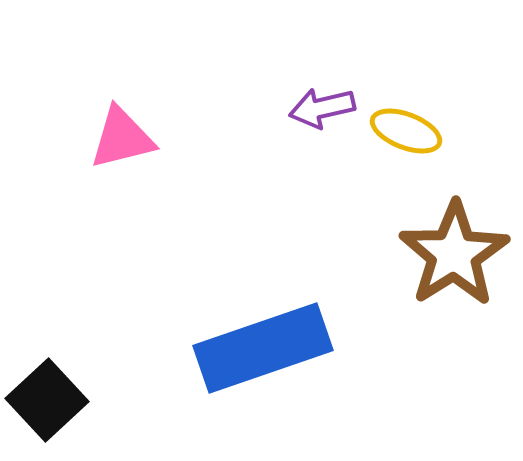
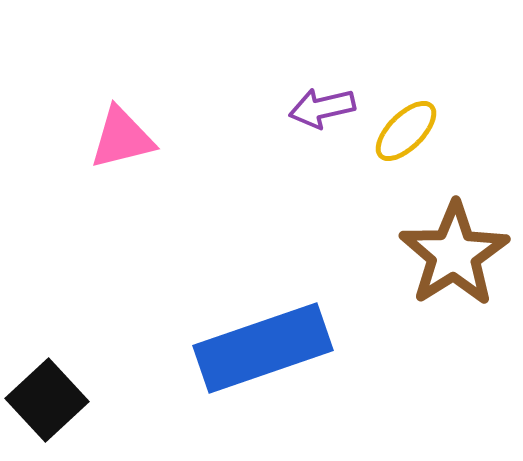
yellow ellipse: rotated 66 degrees counterclockwise
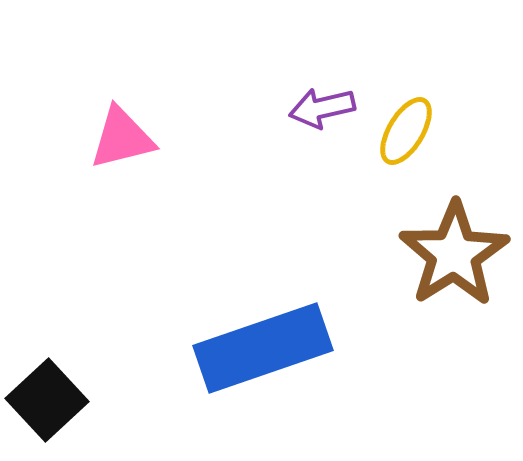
yellow ellipse: rotated 14 degrees counterclockwise
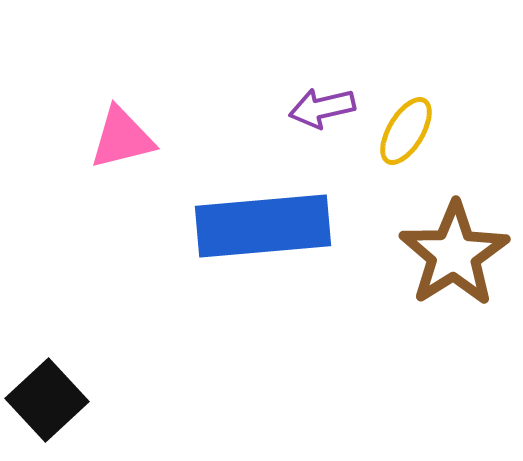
blue rectangle: moved 122 px up; rotated 14 degrees clockwise
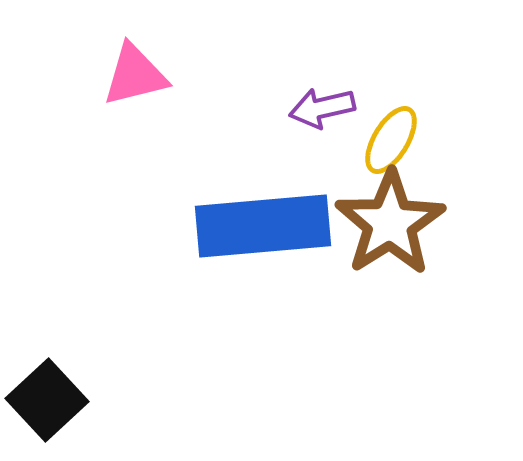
yellow ellipse: moved 15 px left, 9 px down
pink triangle: moved 13 px right, 63 px up
brown star: moved 64 px left, 31 px up
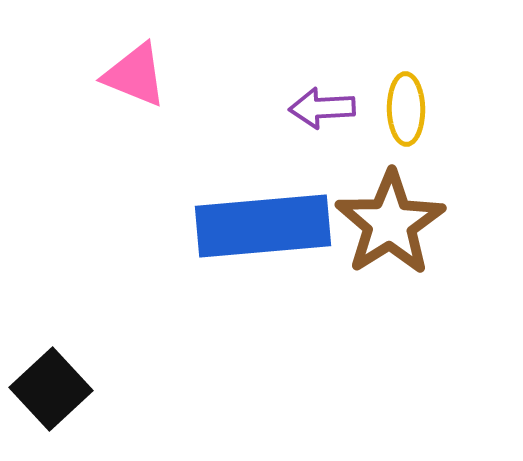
pink triangle: rotated 36 degrees clockwise
purple arrow: rotated 10 degrees clockwise
yellow ellipse: moved 15 px right, 31 px up; rotated 32 degrees counterclockwise
black square: moved 4 px right, 11 px up
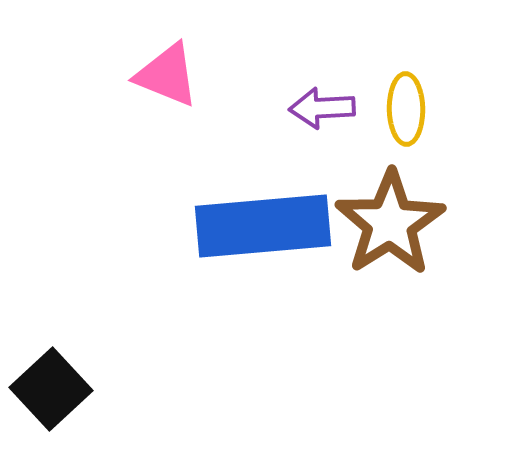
pink triangle: moved 32 px right
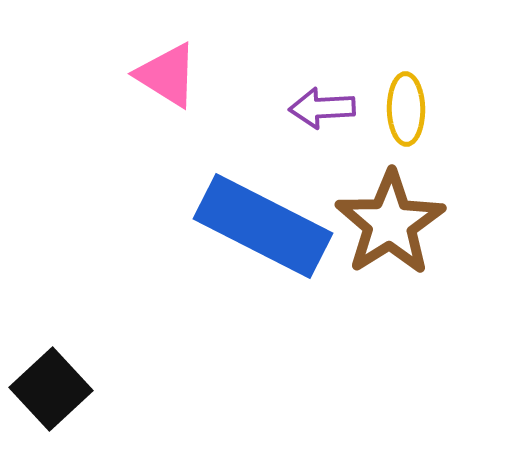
pink triangle: rotated 10 degrees clockwise
blue rectangle: rotated 32 degrees clockwise
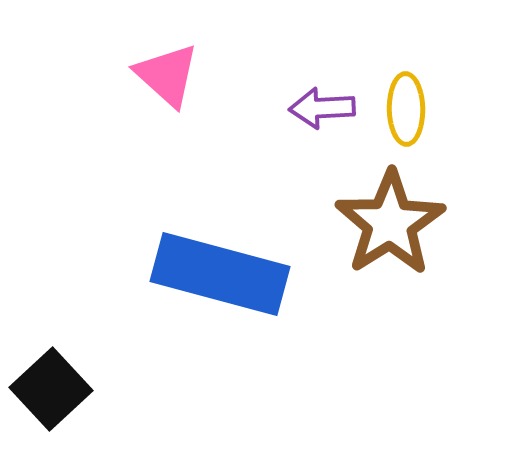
pink triangle: rotated 10 degrees clockwise
blue rectangle: moved 43 px left, 48 px down; rotated 12 degrees counterclockwise
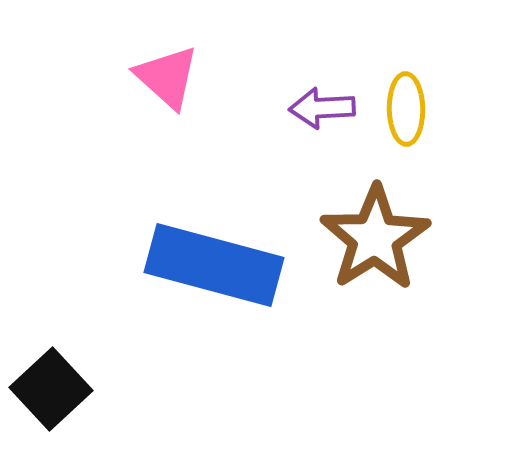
pink triangle: moved 2 px down
brown star: moved 15 px left, 15 px down
blue rectangle: moved 6 px left, 9 px up
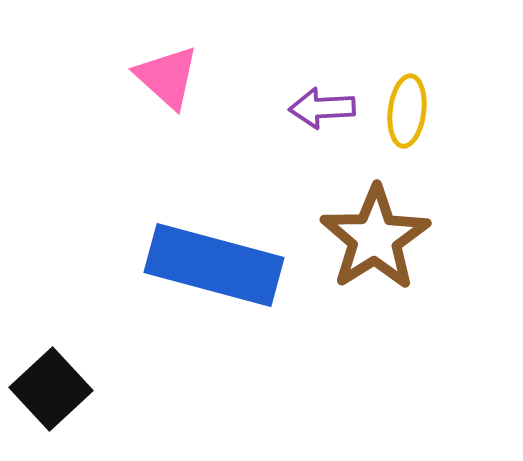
yellow ellipse: moved 1 px right, 2 px down; rotated 8 degrees clockwise
